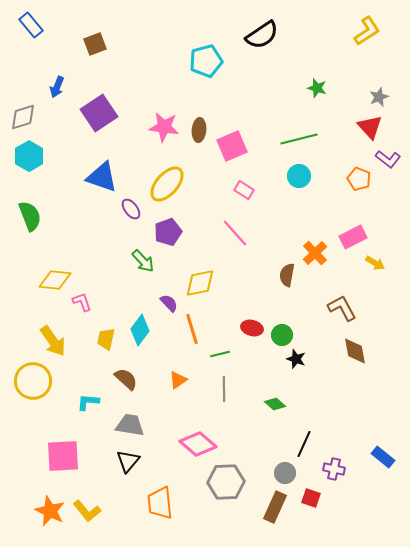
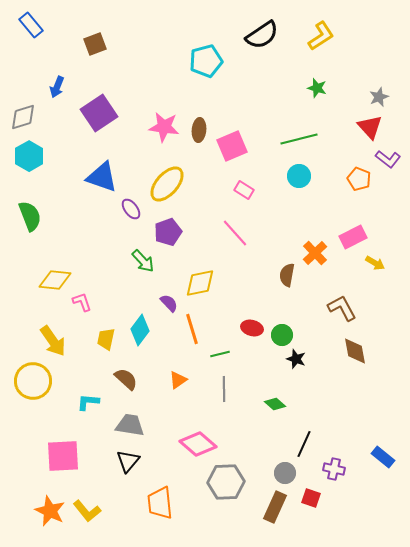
yellow L-shape at (367, 31): moved 46 px left, 5 px down
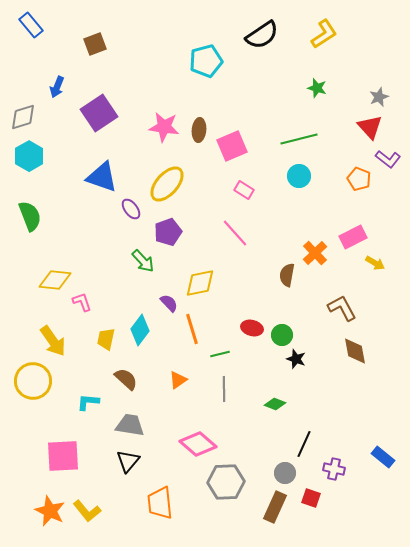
yellow L-shape at (321, 36): moved 3 px right, 2 px up
green diamond at (275, 404): rotated 20 degrees counterclockwise
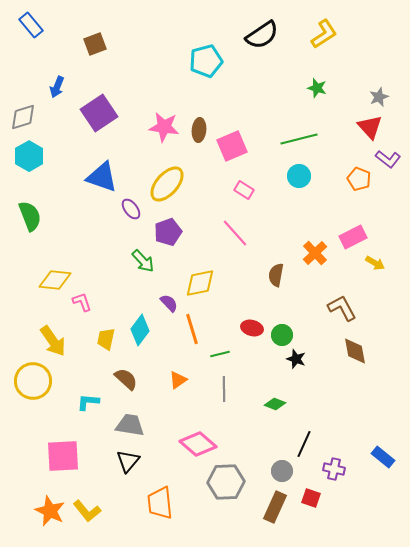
brown semicircle at (287, 275): moved 11 px left
gray circle at (285, 473): moved 3 px left, 2 px up
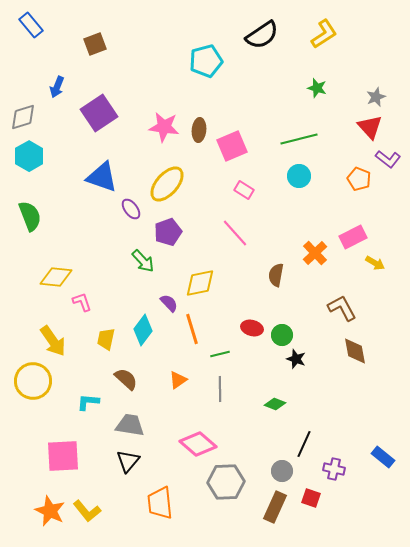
gray star at (379, 97): moved 3 px left
yellow diamond at (55, 280): moved 1 px right, 3 px up
cyan diamond at (140, 330): moved 3 px right
gray line at (224, 389): moved 4 px left
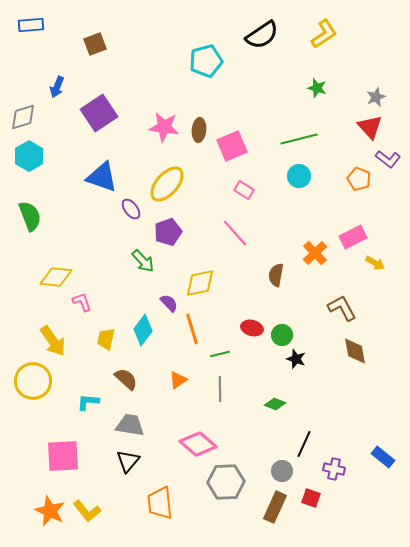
blue rectangle at (31, 25): rotated 55 degrees counterclockwise
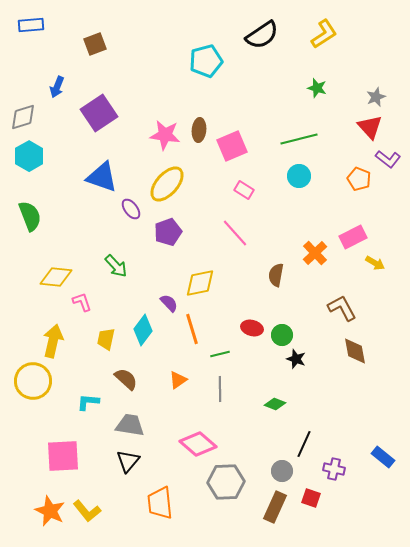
pink star at (164, 127): moved 1 px right, 8 px down
green arrow at (143, 261): moved 27 px left, 5 px down
yellow arrow at (53, 341): rotated 132 degrees counterclockwise
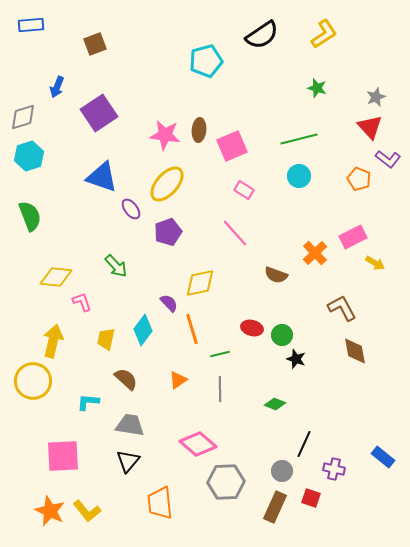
cyan hexagon at (29, 156): rotated 12 degrees clockwise
brown semicircle at (276, 275): rotated 80 degrees counterclockwise
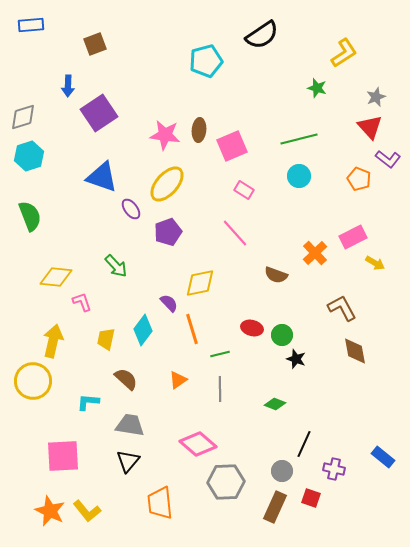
yellow L-shape at (324, 34): moved 20 px right, 19 px down
blue arrow at (57, 87): moved 11 px right, 1 px up; rotated 20 degrees counterclockwise
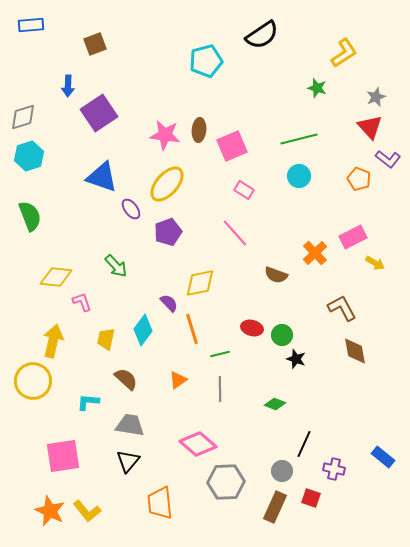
pink square at (63, 456): rotated 6 degrees counterclockwise
